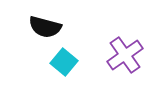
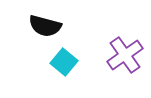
black semicircle: moved 1 px up
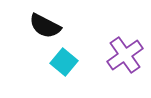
black semicircle: rotated 12 degrees clockwise
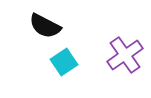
cyan square: rotated 16 degrees clockwise
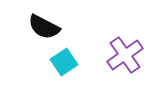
black semicircle: moved 1 px left, 1 px down
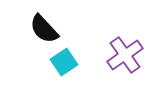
black semicircle: moved 2 px down; rotated 20 degrees clockwise
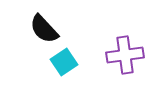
purple cross: rotated 27 degrees clockwise
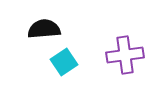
black semicircle: rotated 128 degrees clockwise
